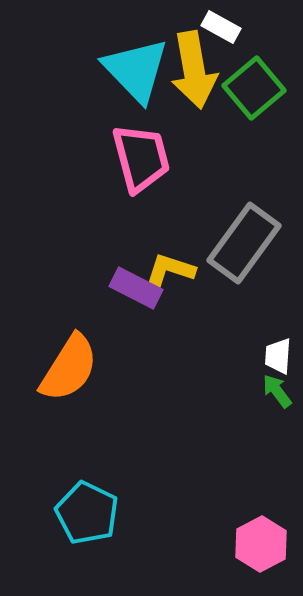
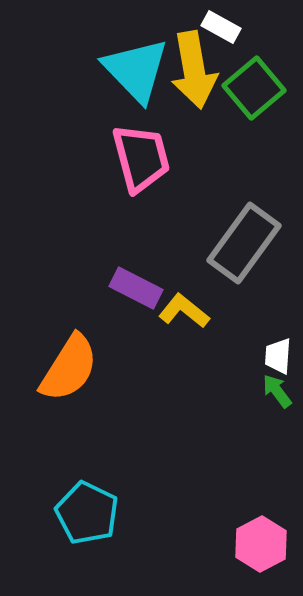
yellow L-shape: moved 14 px right, 41 px down; rotated 21 degrees clockwise
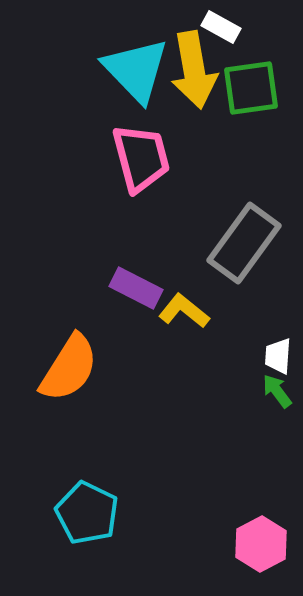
green square: moved 3 px left; rotated 32 degrees clockwise
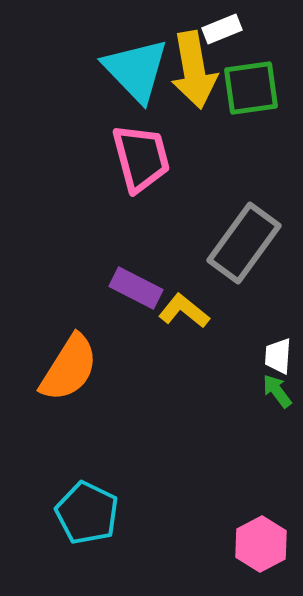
white rectangle: moved 1 px right, 2 px down; rotated 51 degrees counterclockwise
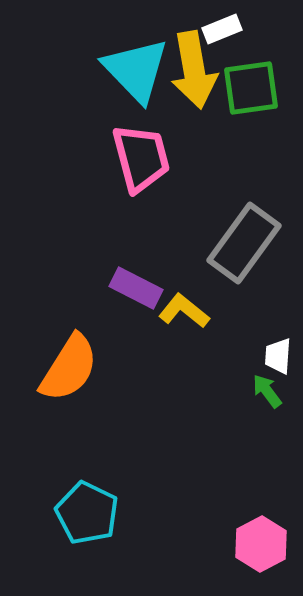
green arrow: moved 10 px left
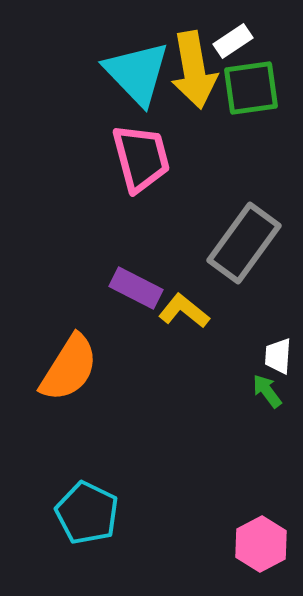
white rectangle: moved 11 px right, 12 px down; rotated 12 degrees counterclockwise
cyan triangle: moved 1 px right, 3 px down
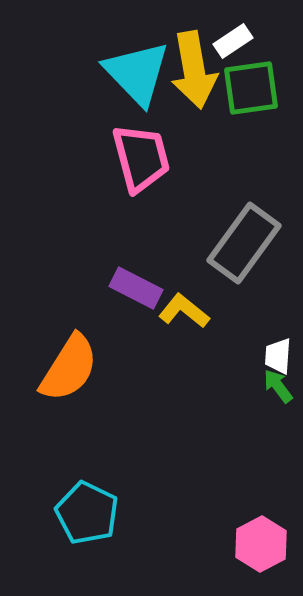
green arrow: moved 11 px right, 5 px up
